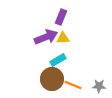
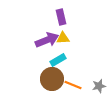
purple rectangle: rotated 35 degrees counterclockwise
purple arrow: moved 1 px right, 3 px down
gray star: rotated 16 degrees counterclockwise
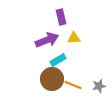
yellow triangle: moved 11 px right
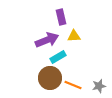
yellow triangle: moved 2 px up
cyan rectangle: moved 3 px up
brown circle: moved 2 px left, 1 px up
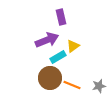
yellow triangle: moved 1 px left, 10 px down; rotated 32 degrees counterclockwise
orange line: moved 1 px left
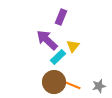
purple rectangle: rotated 35 degrees clockwise
purple arrow: rotated 115 degrees counterclockwise
yellow triangle: rotated 16 degrees counterclockwise
cyan rectangle: rotated 14 degrees counterclockwise
brown circle: moved 4 px right, 4 px down
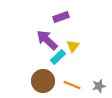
purple rectangle: rotated 49 degrees clockwise
brown circle: moved 11 px left, 1 px up
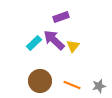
purple arrow: moved 7 px right
cyan rectangle: moved 24 px left, 14 px up
brown circle: moved 3 px left
